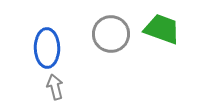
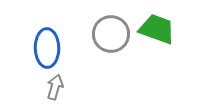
green trapezoid: moved 5 px left
gray arrow: rotated 30 degrees clockwise
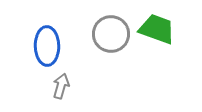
blue ellipse: moved 2 px up
gray arrow: moved 6 px right, 1 px up
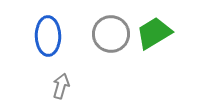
green trapezoid: moved 3 px left, 4 px down; rotated 51 degrees counterclockwise
blue ellipse: moved 1 px right, 10 px up
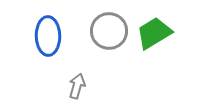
gray circle: moved 2 px left, 3 px up
gray arrow: moved 16 px right
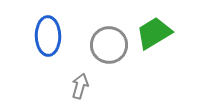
gray circle: moved 14 px down
gray arrow: moved 3 px right
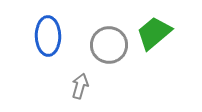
green trapezoid: rotated 9 degrees counterclockwise
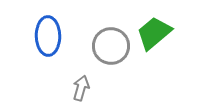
gray circle: moved 2 px right, 1 px down
gray arrow: moved 1 px right, 2 px down
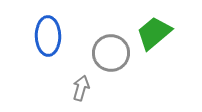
gray circle: moved 7 px down
